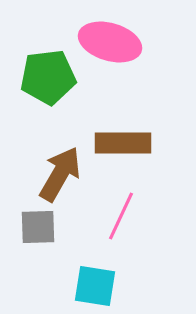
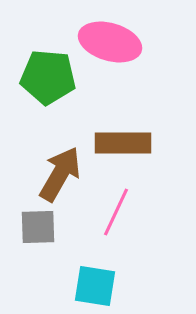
green pentagon: rotated 12 degrees clockwise
pink line: moved 5 px left, 4 px up
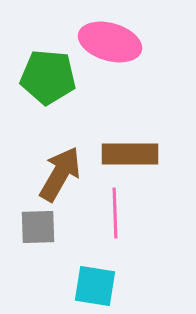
brown rectangle: moved 7 px right, 11 px down
pink line: moved 1 px left, 1 px down; rotated 27 degrees counterclockwise
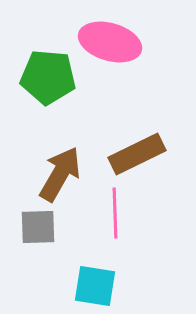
brown rectangle: moved 7 px right; rotated 26 degrees counterclockwise
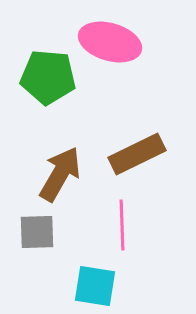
pink line: moved 7 px right, 12 px down
gray square: moved 1 px left, 5 px down
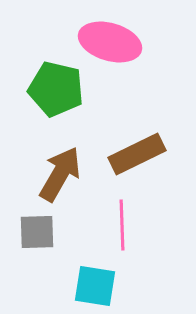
green pentagon: moved 8 px right, 12 px down; rotated 8 degrees clockwise
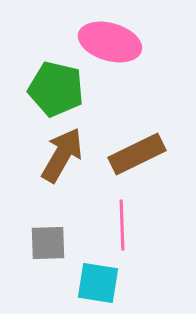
brown arrow: moved 2 px right, 19 px up
gray square: moved 11 px right, 11 px down
cyan square: moved 3 px right, 3 px up
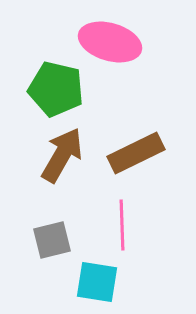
brown rectangle: moved 1 px left, 1 px up
gray square: moved 4 px right, 3 px up; rotated 12 degrees counterclockwise
cyan square: moved 1 px left, 1 px up
